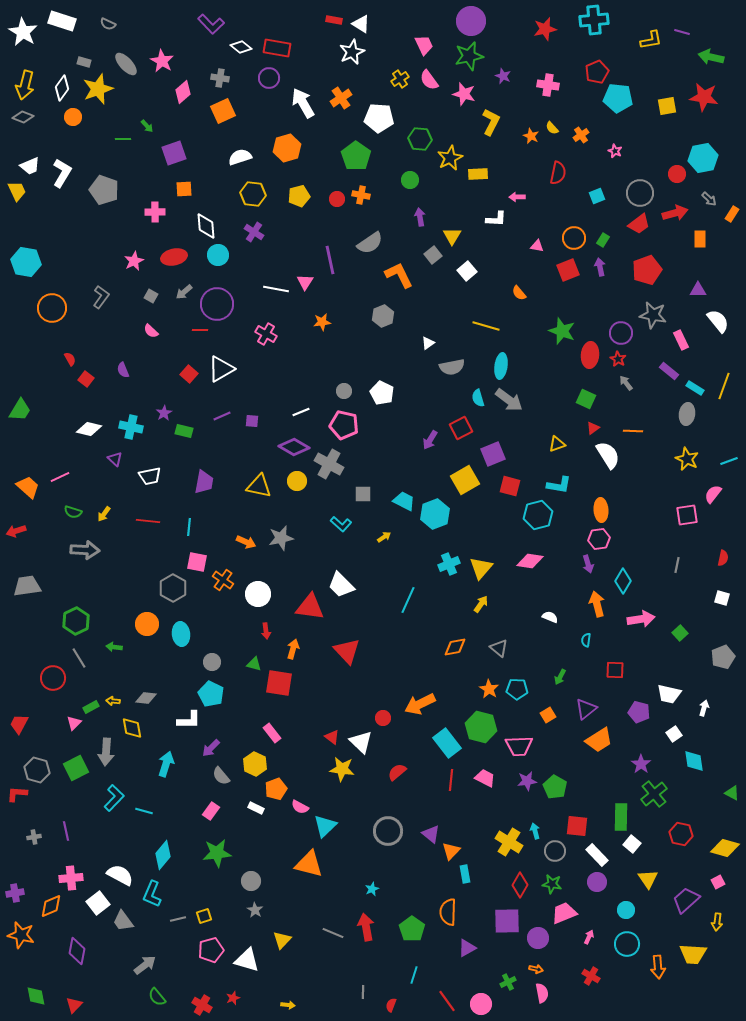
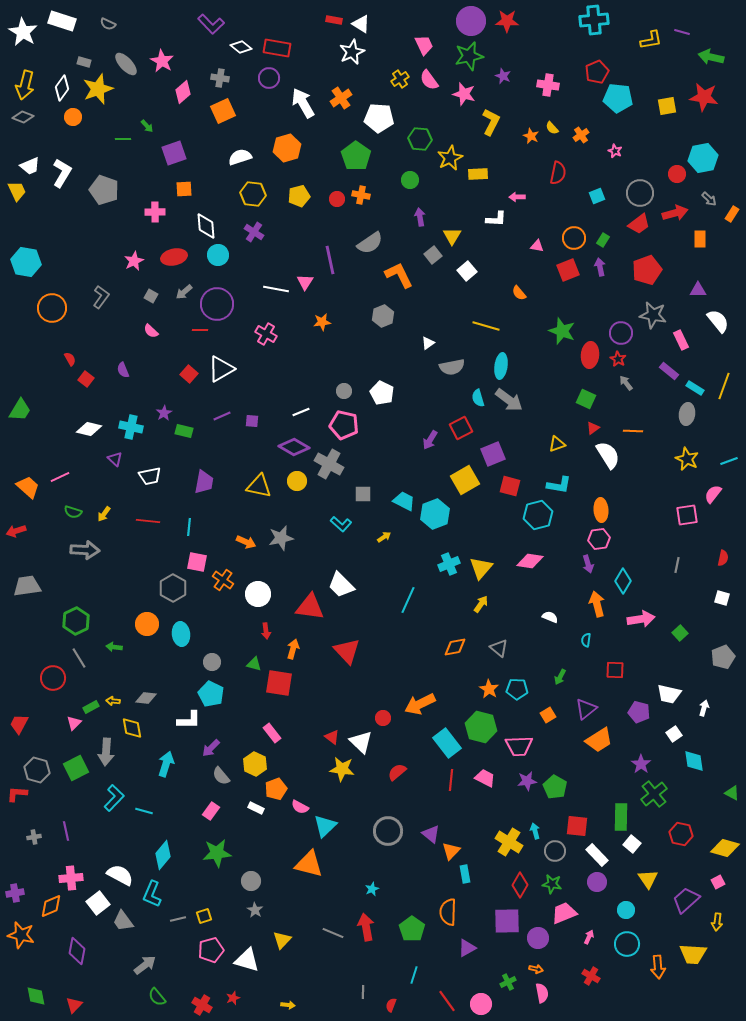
red star at (545, 29): moved 38 px left, 8 px up; rotated 15 degrees clockwise
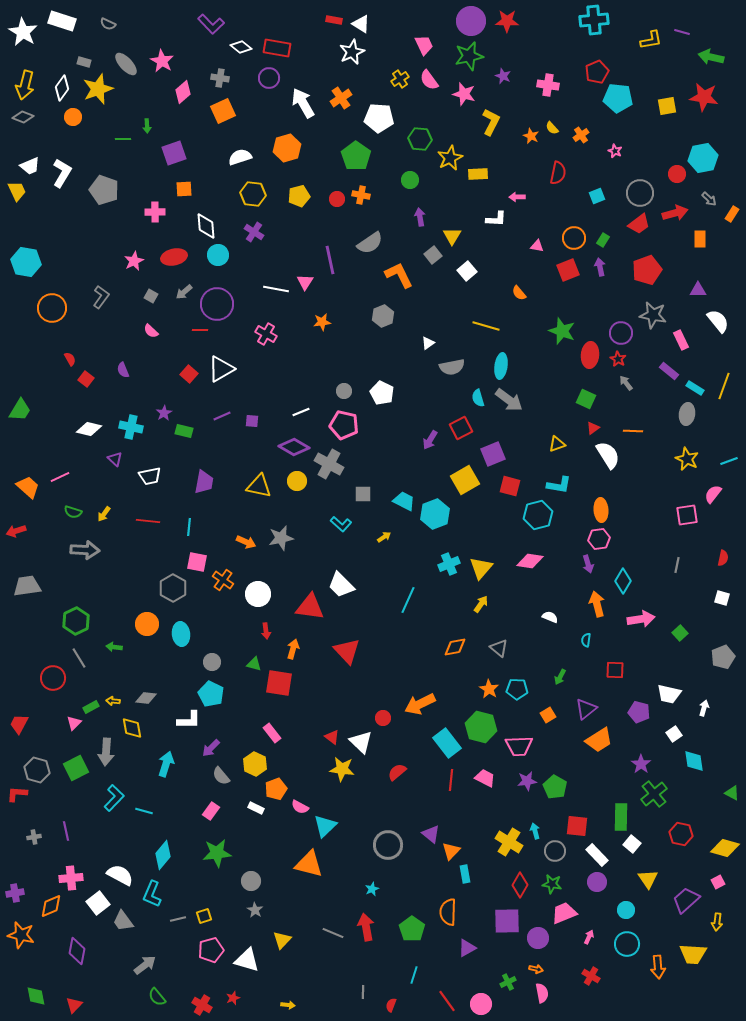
green arrow at (147, 126): rotated 40 degrees clockwise
gray circle at (388, 831): moved 14 px down
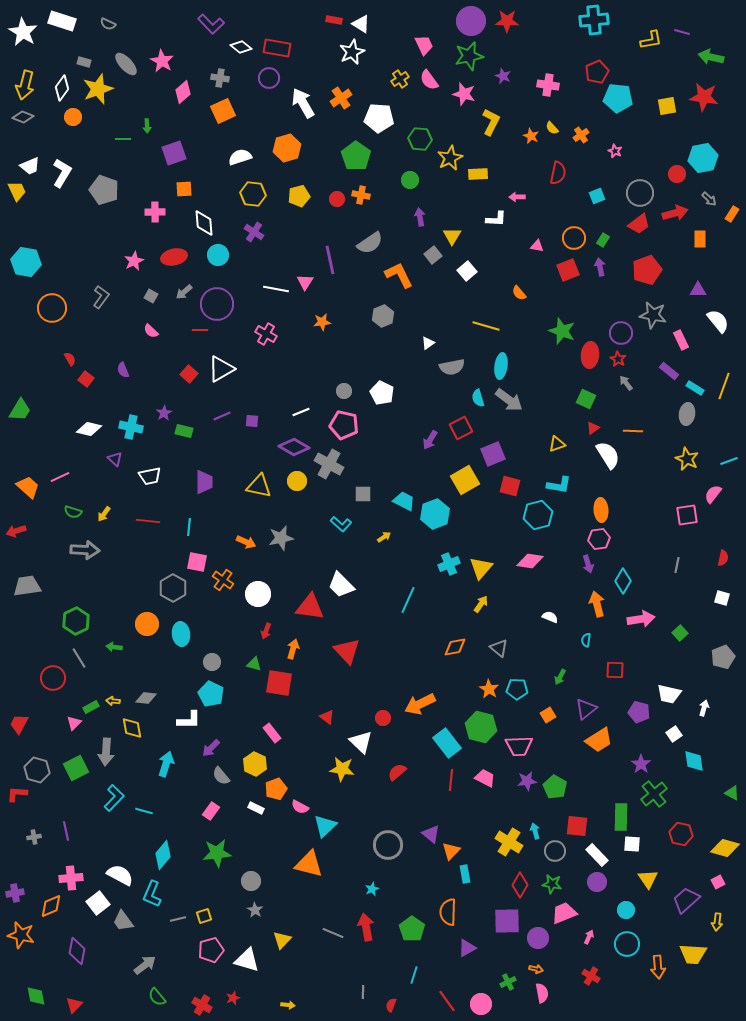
white diamond at (206, 226): moved 2 px left, 3 px up
purple trapezoid at (204, 482): rotated 10 degrees counterclockwise
red arrow at (266, 631): rotated 28 degrees clockwise
red triangle at (332, 737): moved 5 px left, 20 px up
white square at (632, 844): rotated 36 degrees counterclockwise
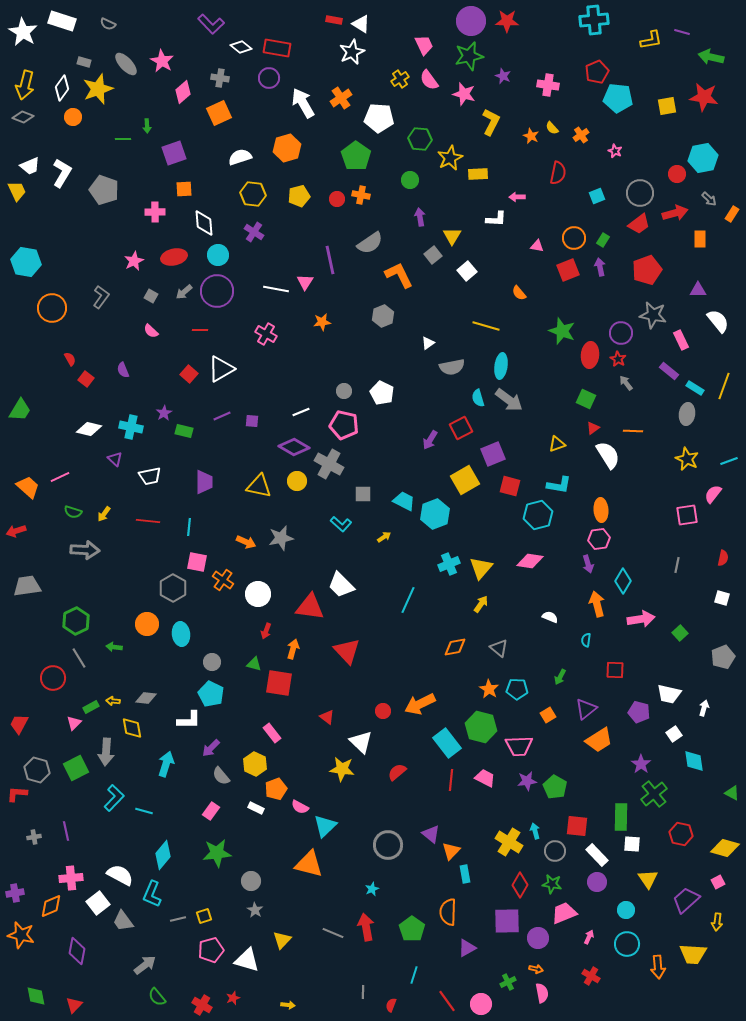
orange square at (223, 111): moved 4 px left, 2 px down
purple circle at (217, 304): moved 13 px up
red circle at (383, 718): moved 7 px up
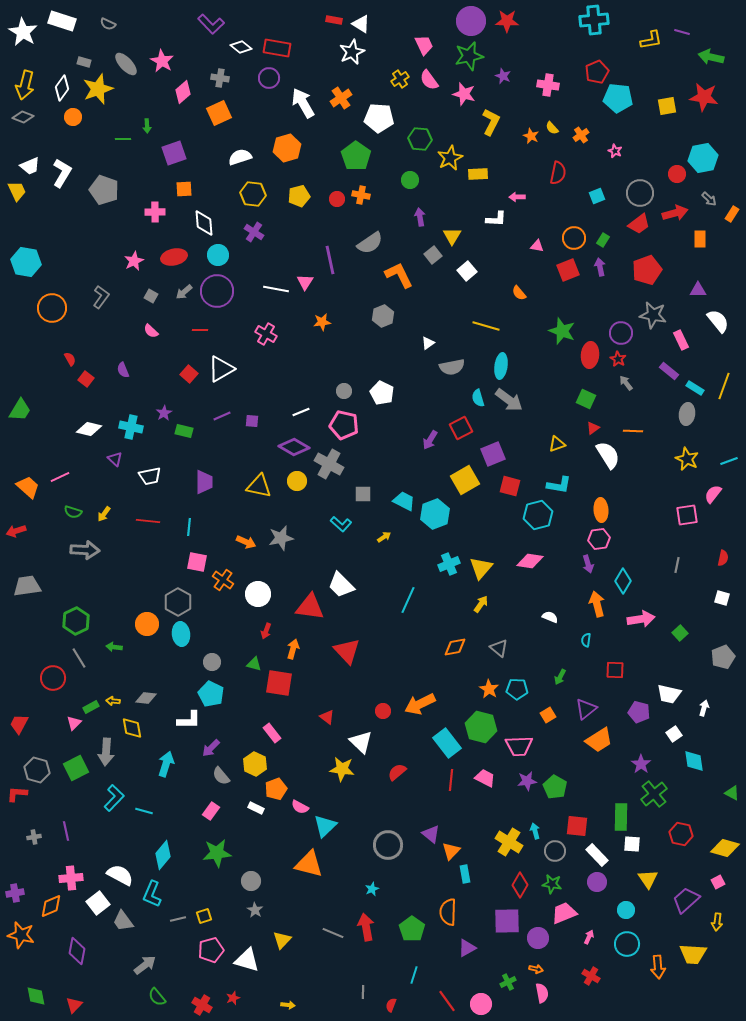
gray hexagon at (173, 588): moved 5 px right, 14 px down
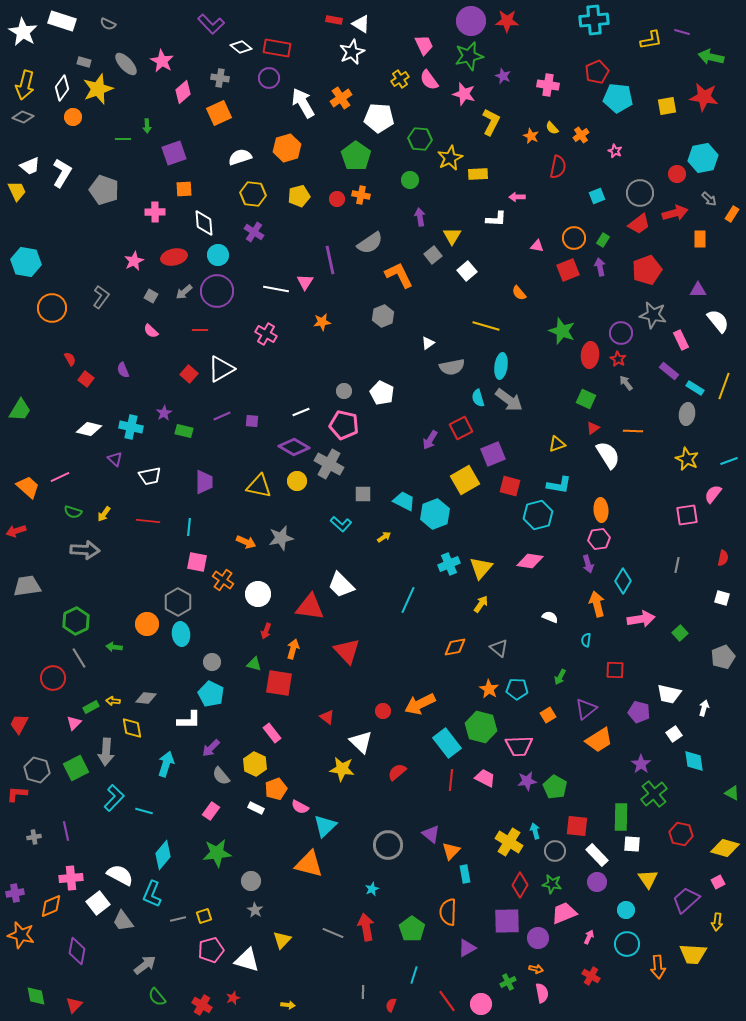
red semicircle at (558, 173): moved 6 px up
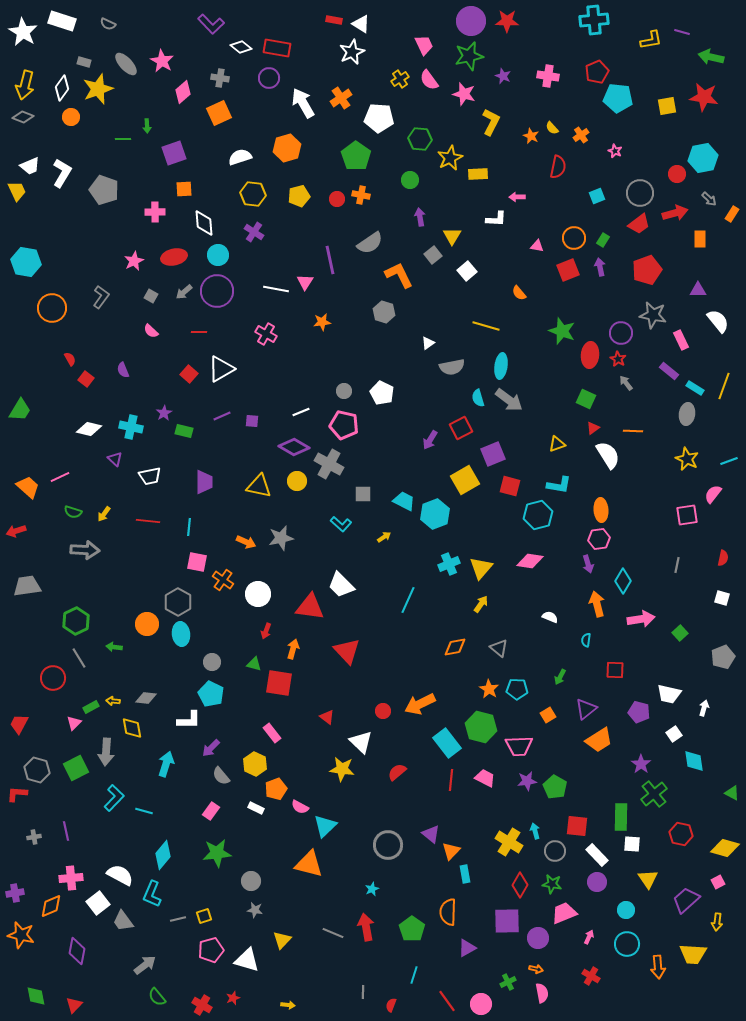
pink cross at (548, 85): moved 9 px up
orange circle at (73, 117): moved 2 px left
gray hexagon at (383, 316): moved 1 px right, 4 px up; rotated 20 degrees counterclockwise
red line at (200, 330): moved 1 px left, 2 px down
gray star at (255, 910): rotated 21 degrees counterclockwise
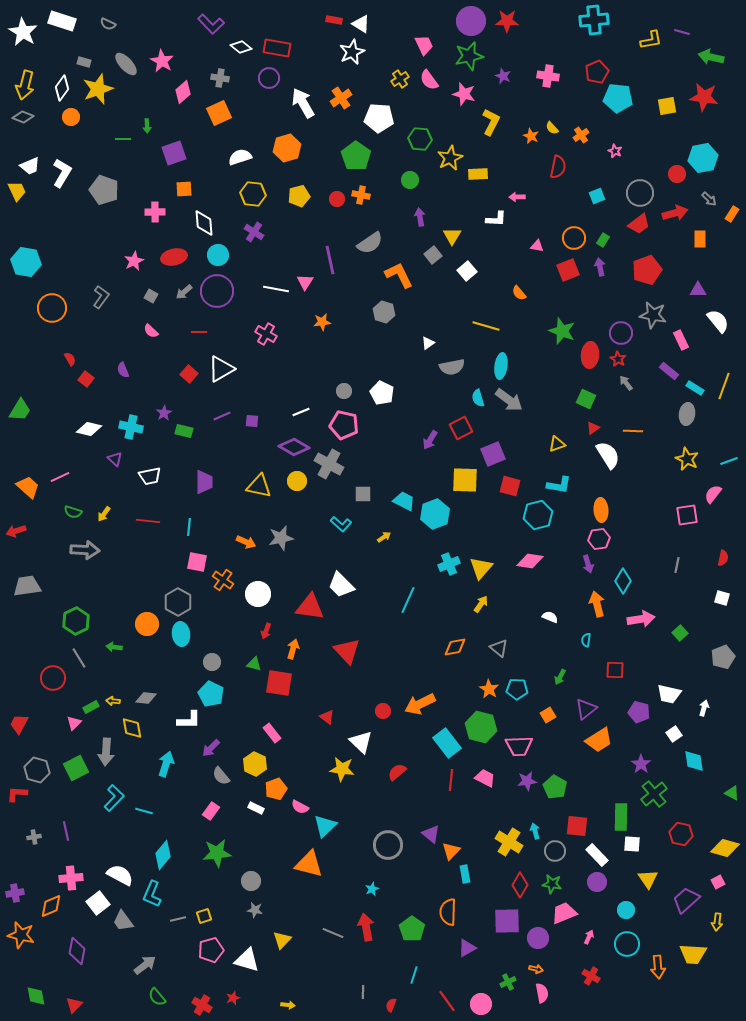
yellow square at (465, 480): rotated 32 degrees clockwise
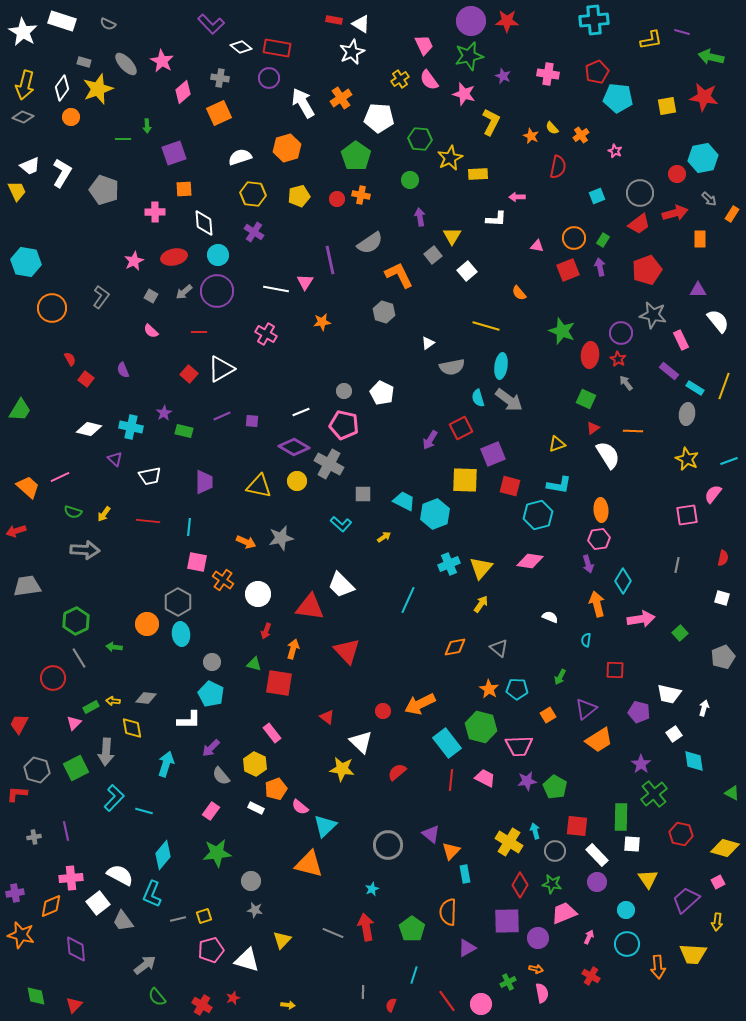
pink cross at (548, 76): moved 2 px up
pink semicircle at (300, 807): rotated 12 degrees clockwise
purple diamond at (77, 951): moved 1 px left, 2 px up; rotated 16 degrees counterclockwise
